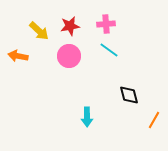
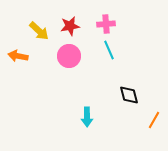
cyan line: rotated 30 degrees clockwise
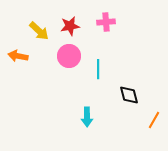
pink cross: moved 2 px up
cyan line: moved 11 px left, 19 px down; rotated 24 degrees clockwise
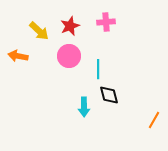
red star: rotated 12 degrees counterclockwise
black diamond: moved 20 px left
cyan arrow: moved 3 px left, 10 px up
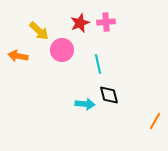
red star: moved 10 px right, 3 px up
pink circle: moved 7 px left, 6 px up
cyan line: moved 5 px up; rotated 12 degrees counterclockwise
cyan arrow: moved 1 px right, 3 px up; rotated 84 degrees counterclockwise
orange line: moved 1 px right, 1 px down
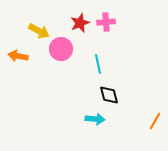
yellow arrow: rotated 15 degrees counterclockwise
pink circle: moved 1 px left, 1 px up
cyan arrow: moved 10 px right, 15 px down
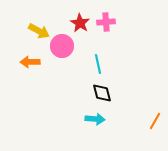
red star: rotated 18 degrees counterclockwise
pink circle: moved 1 px right, 3 px up
orange arrow: moved 12 px right, 6 px down; rotated 12 degrees counterclockwise
black diamond: moved 7 px left, 2 px up
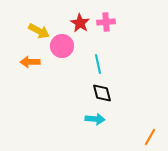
orange line: moved 5 px left, 16 px down
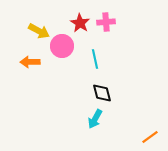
cyan line: moved 3 px left, 5 px up
cyan arrow: rotated 114 degrees clockwise
orange line: rotated 24 degrees clockwise
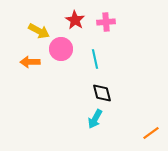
red star: moved 5 px left, 3 px up
pink circle: moved 1 px left, 3 px down
orange line: moved 1 px right, 4 px up
